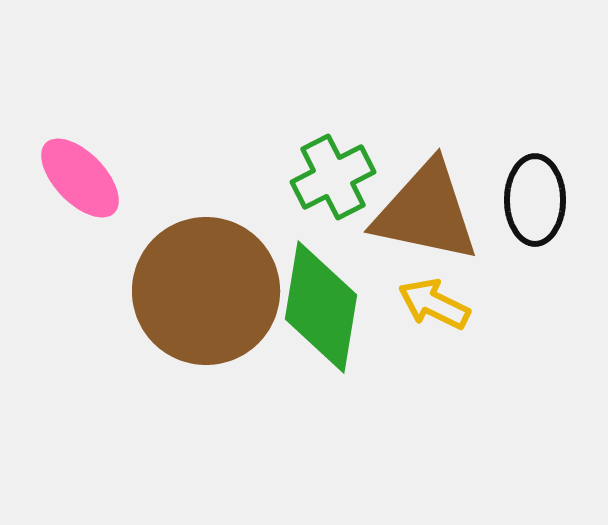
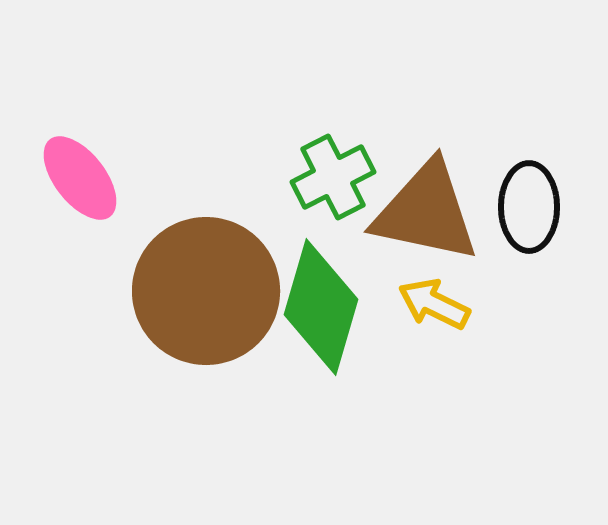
pink ellipse: rotated 6 degrees clockwise
black ellipse: moved 6 px left, 7 px down
green diamond: rotated 7 degrees clockwise
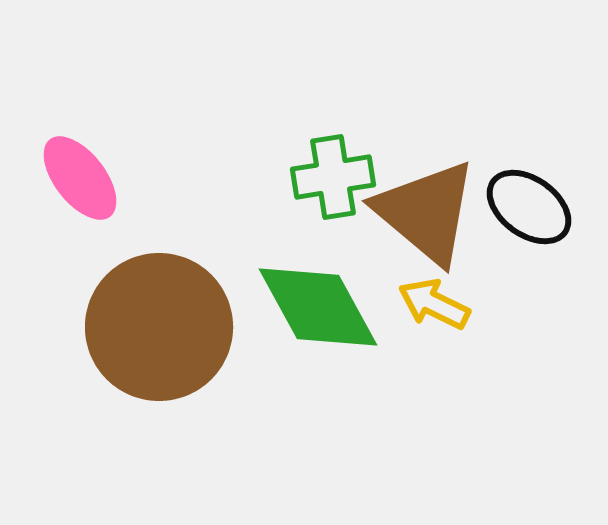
green cross: rotated 18 degrees clockwise
black ellipse: rotated 54 degrees counterclockwise
brown triangle: rotated 28 degrees clockwise
brown circle: moved 47 px left, 36 px down
green diamond: moved 3 px left; rotated 45 degrees counterclockwise
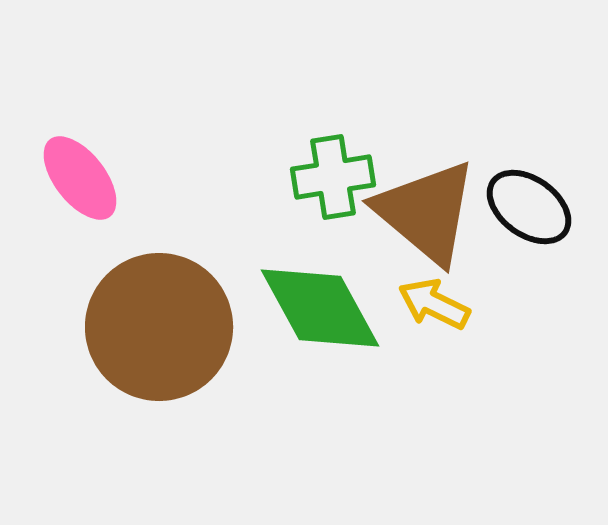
green diamond: moved 2 px right, 1 px down
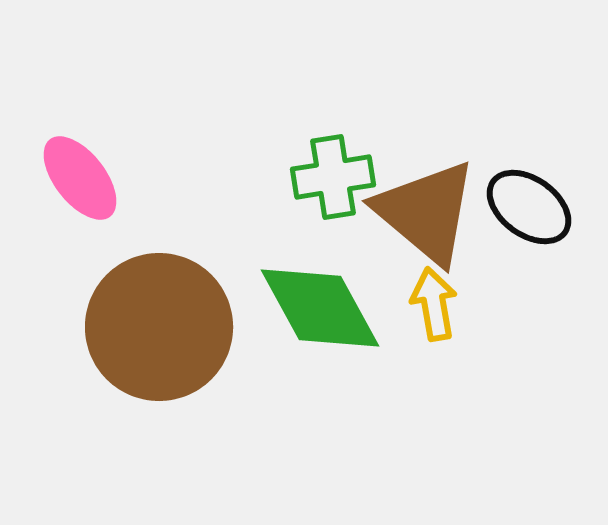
yellow arrow: rotated 54 degrees clockwise
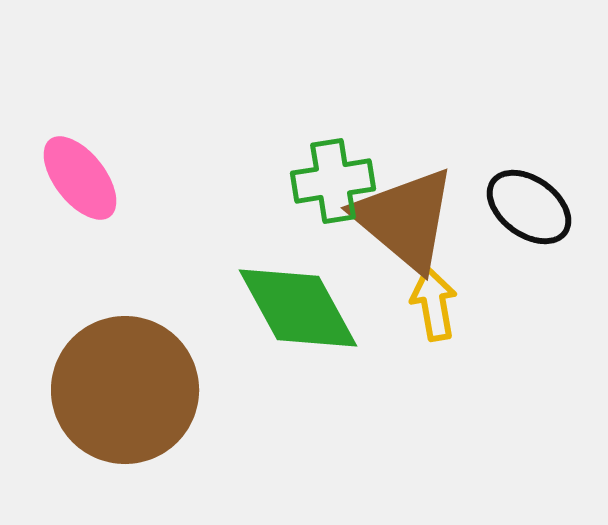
green cross: moved 4 px down
brown triangle: moved 21 px left, 7 px down
green diamond: moved 22 px left
brown circle: moved 34 px left, 63 px down
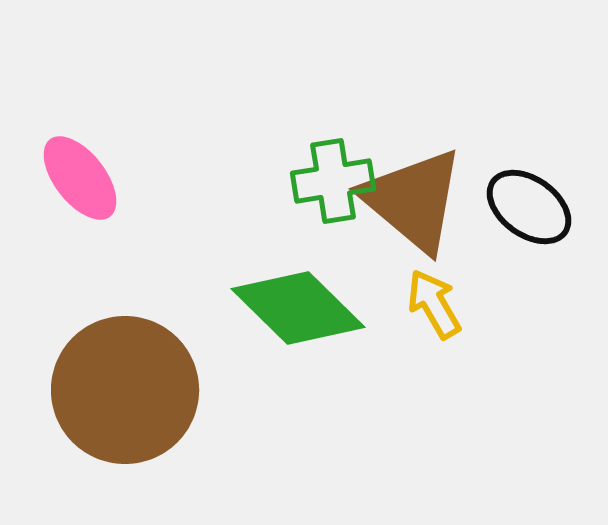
brown triangle: moved 8 px right, 19 px up
yellow arrow: rotated 20 degrees counterclockwise
green diamond: rotated 17 degrees counterclockwise
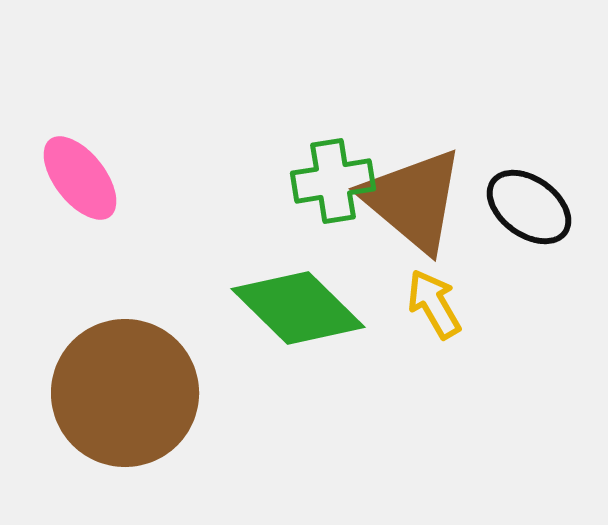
brown circle: moved 3 px down
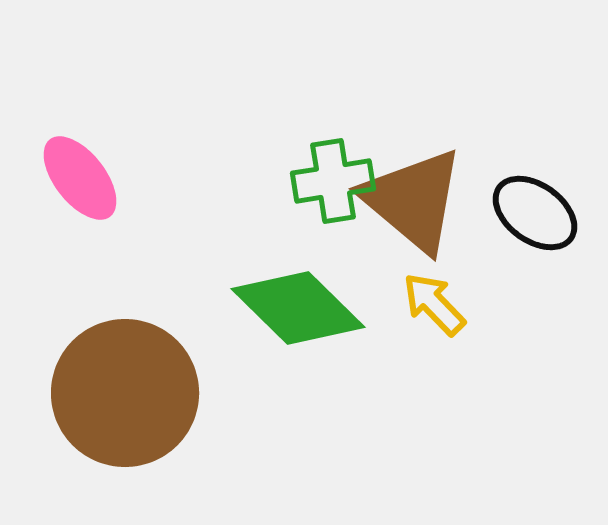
black ellipse: moved 6 px right, 6 px down
yellow arrow: rotated 14 degrees counterclockwise
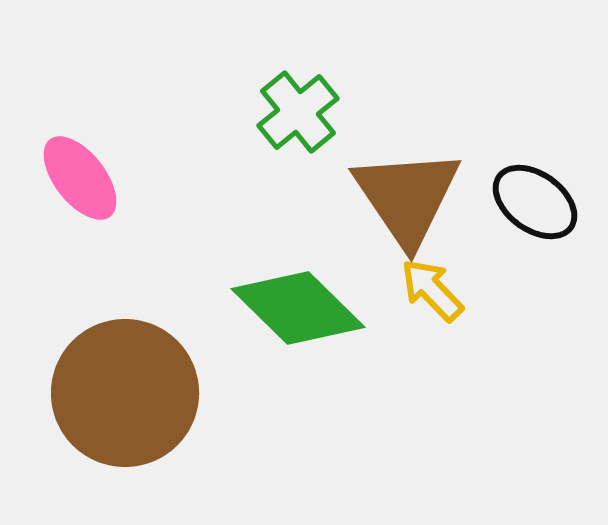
green cross: moved 35 px left, 69 px up; rotated 30 degrees counterclockwise
brown triangle: moved 6 px left, 3 px up; rotated 16 degrees clockwise
black ellipse: moved 11 px up
yellow arrow: moved 2 px left, 14 px up
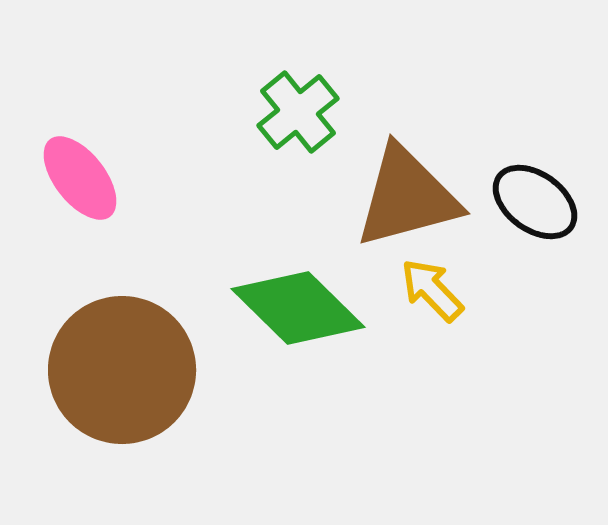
brown triangle: rotated 49 degrees clockwise
brown circle: moved 3 px left, 23 px up
